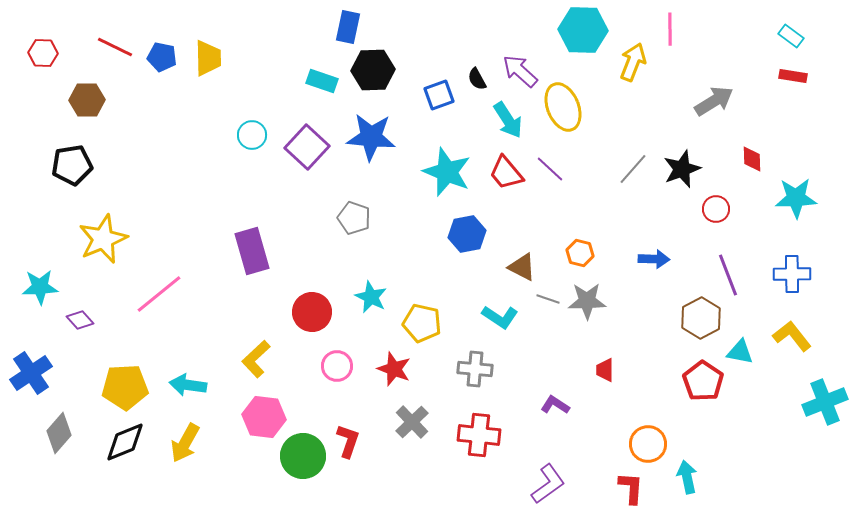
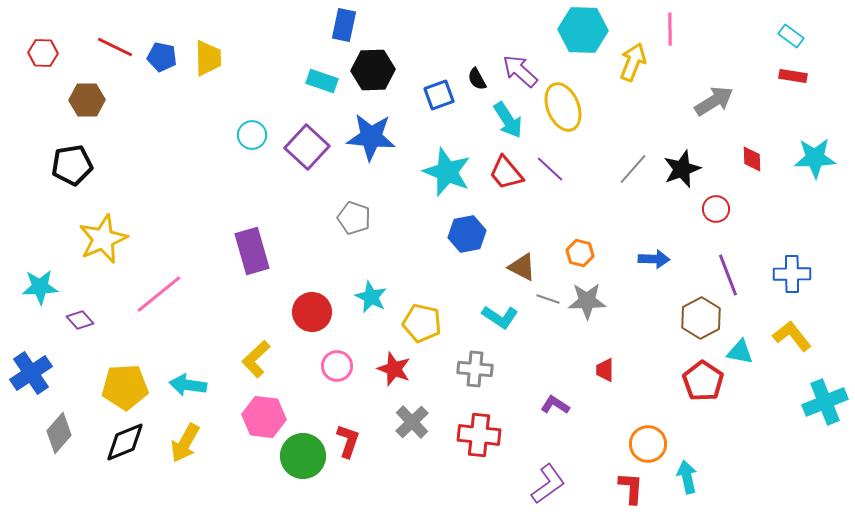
blue rectangle at (348, 27): moved 4 px left, 2 px up
cyan star at (796, 198): moved 19 px right, 40 px up
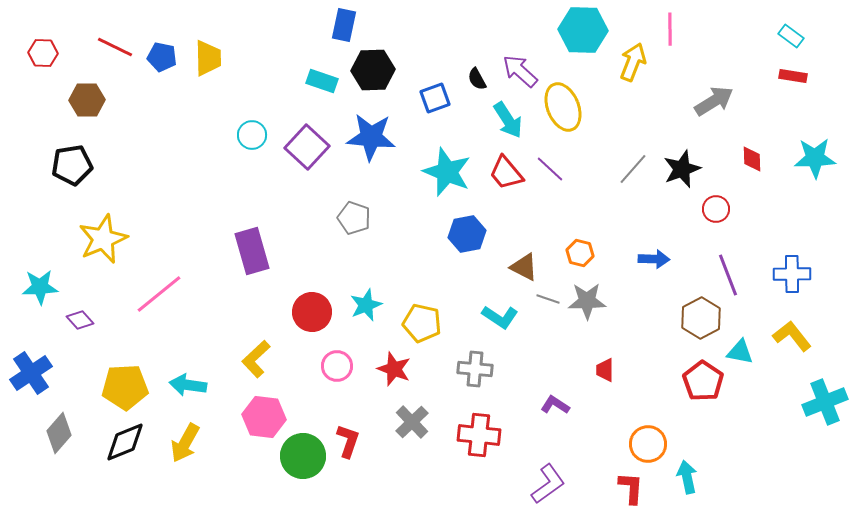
blue square at (439, 95): moved 4 px left, 3 px down
brown triangle at (522, 267): moved 2 px right
cyan star at (371, 297): moved 5 px left, 8 px down; rotated 24 degrees clockwise
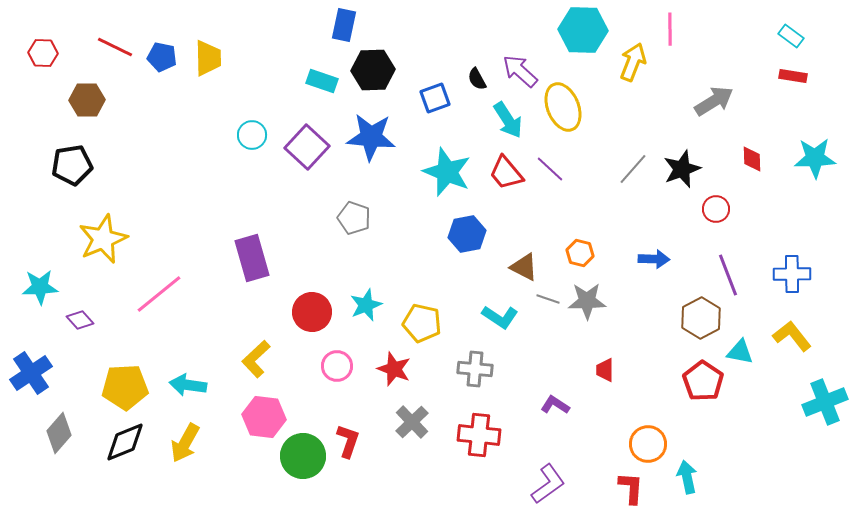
purple rectangle at (252, 251): moved 7 px down
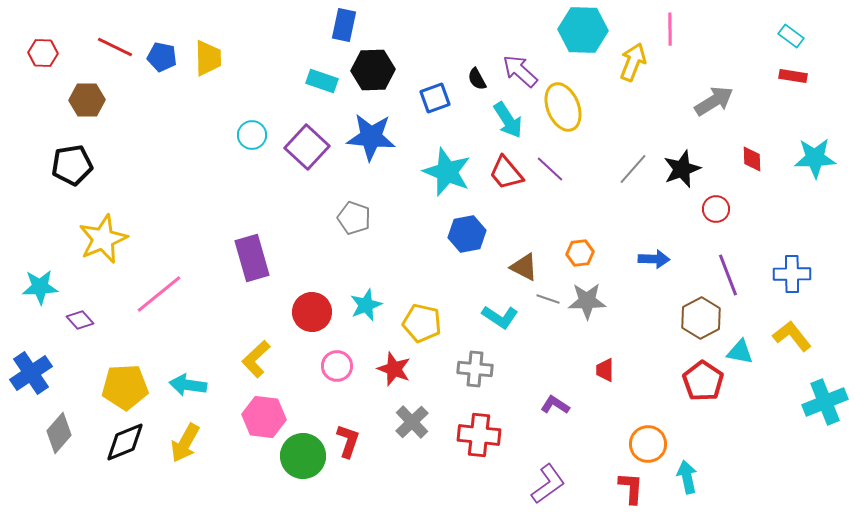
orange hexagon at (580, 253): rotated 20 degrees counterclockwise
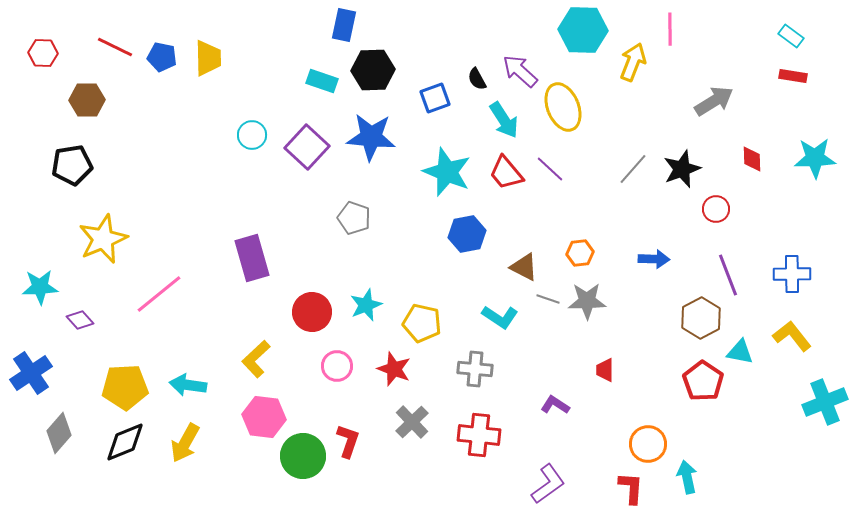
cyan arrow at (508, 120): moved 4 px left
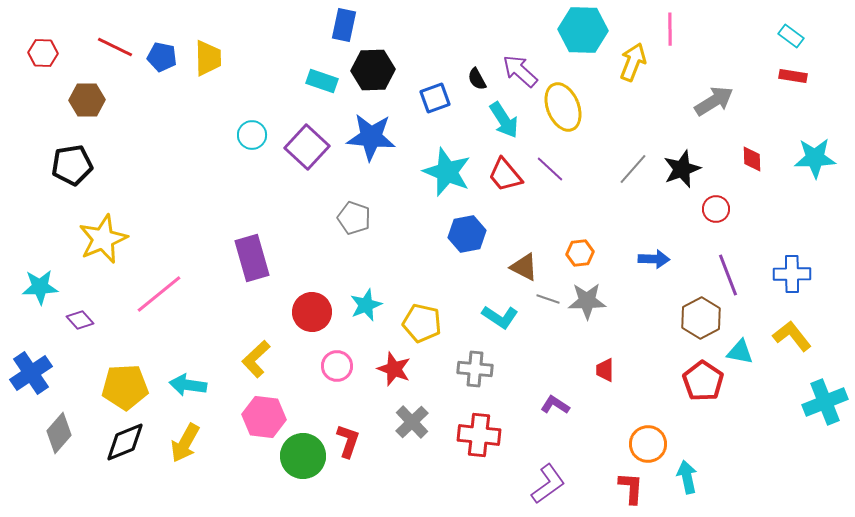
red trapezoid at (506, 173): moved 1 px left, 2 px down
